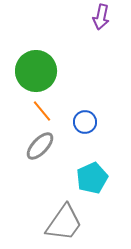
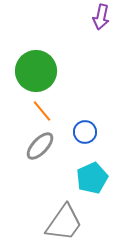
blue circle: moved 10 px down
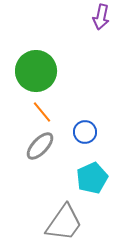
orange line: moved 1 px down
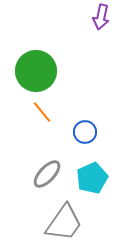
gray ellipse: moved 7 px right, 28 px down
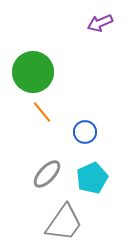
purple arrow: moved 1 px left, 6 px down; rotated 55 degrees clockwise
green circle: moved 3 px left, 1 px down
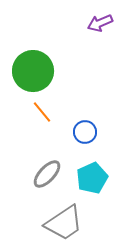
green circle: moved 1 px up
gray trapezoid: rotated 21 degrees clockwise
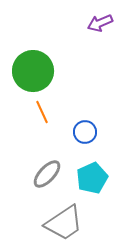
orange line: rotated 15 degrees clockwise
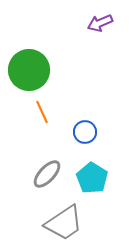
green circle: moved 4 px left, 1 px up
cyan pentagon: rotated 16 degrees counterclockwise
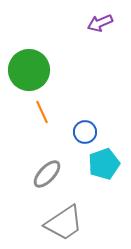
cyan pentagon: moved 12 px right, 14 px up; rotated 20 degrees clockwise
